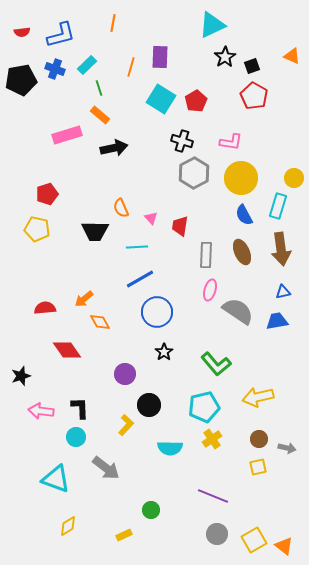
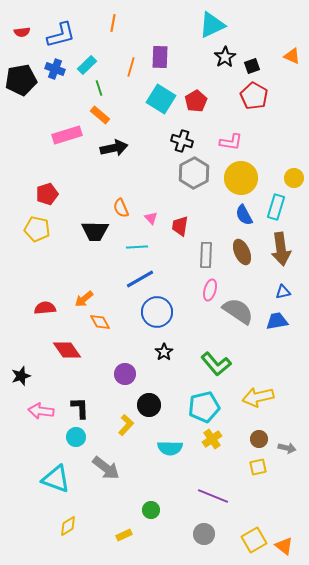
cyan rectangle at (278, 206): moved 2 px left, 1 px down
gray circle at (217, 534): moved 13 px left
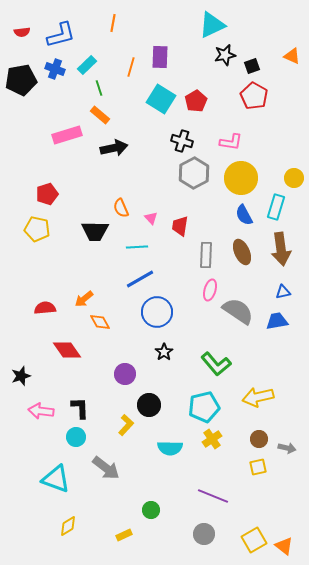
black star at (225, 57): moved 2 px up; rotated 20 degrees clockwise
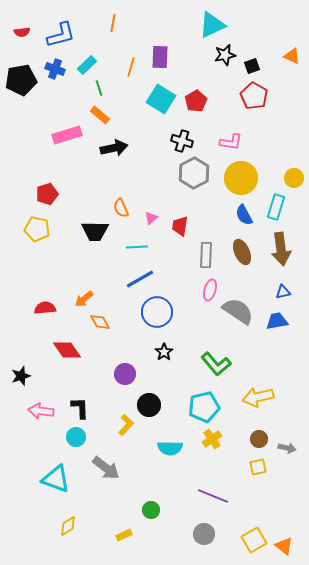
pink triangle at (151, 218): rotated 32 degrees clockwise
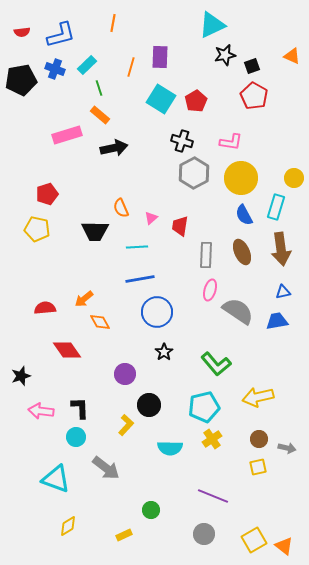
blue line at (140, 279): rotated 20 degrees clockwise
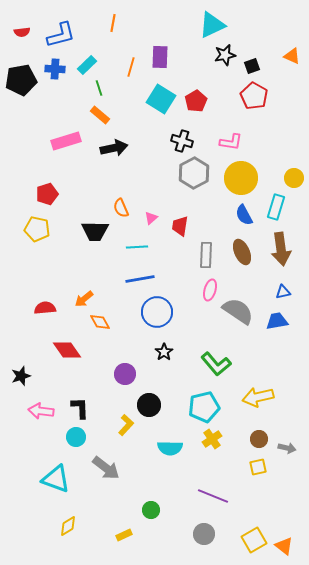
blue cross at (55, 69): rotated 18 degrees counterclockwise
pink rectangle at (67, 135): moved 1 px left, 6 px down
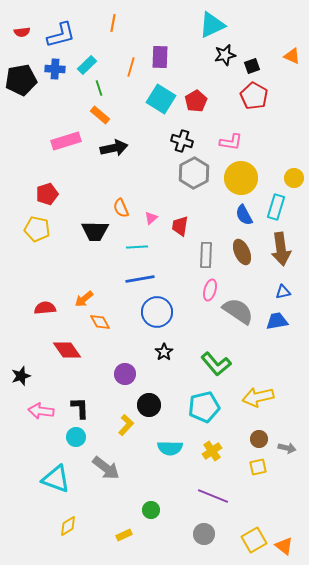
yellow cross at (212, 439): moved 12 px down
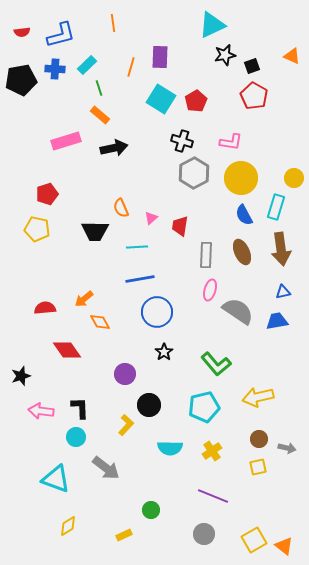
orange line at (113, 23): rotated 18 degrees counterclockwise
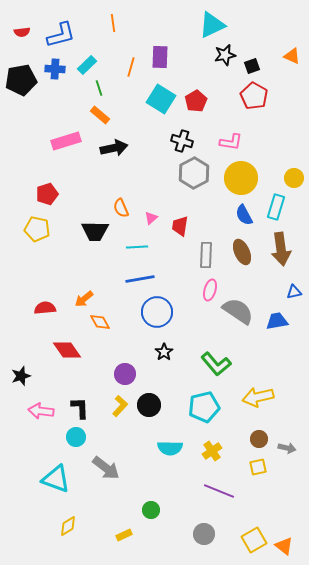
blue triangle at (283, 292): moved 11 px right
yellow L-shape at (126, 425): moved 6 px left, 19 px up
purple line at (213, 496): moved 6 px right, 5 px up
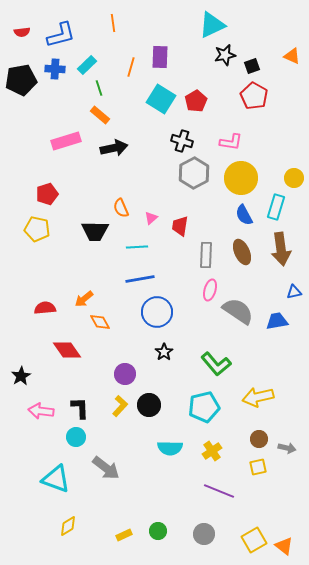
black star at (21, 376): rotated 12 degrees counterclockwise
green circle at (151, 510): moved 7 px right, 21 px down
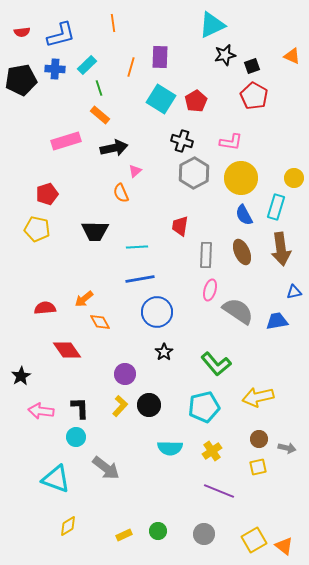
orange semicircle at (121, 208): moved 15 px up
pink triangle at (151, 218): moved 16 px left, 47 px up
